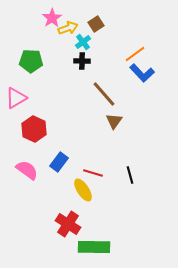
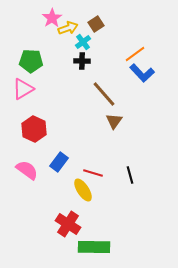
pink triangle: moved 7 px right, 9 px up
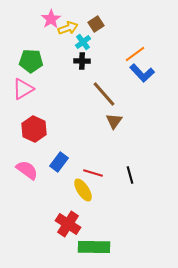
pink star: moved 1 px left, 1 px down
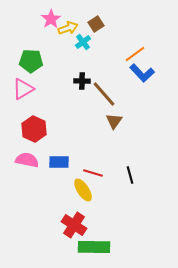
black cross: moved 20 px down
blue rectangle: rotated 54 degrees clockwise
pink semicircle: moved 10 px up; rotated 25 degrees counterclockwise
red cross: moved 6 px right, 1 px down
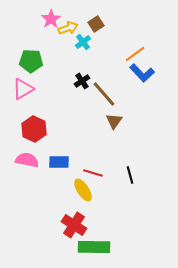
black cross: rotated 35 degrees counterclockwise
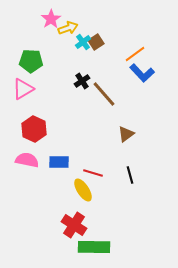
brown square: moved 18 px down
brown triangle: moved 12 px right, 13 px down; rotated 18 degrees clockwise
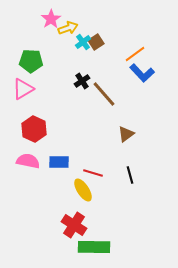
pink semicircle: moved 1 px right, 1 px down
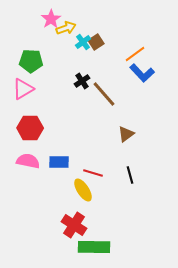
yellow arrow: moved 2 px left
red hexagon: moved 4 px left, 1 px up; rotated 25 degrees counterclockwise
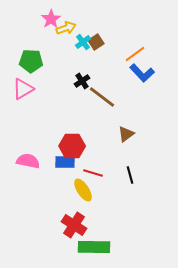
brown line: moved 2 px left, 3 px down; rotated 12 degrees counterclockwise
red hexagon: moved 42 px right, 18 px down
blue rectangle: moved 6 px right
